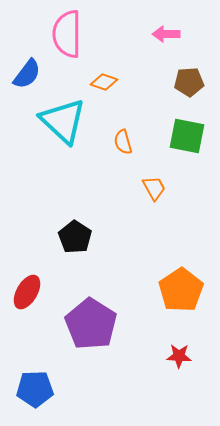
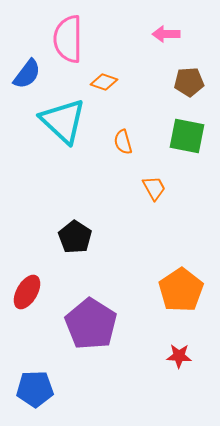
pink semicircle: moved 1 px right, 5 px down
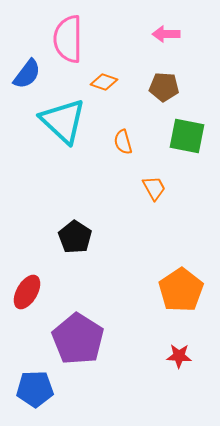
brown pentagon: moved 25 px left, 5 px down; rotated 8 degrees clockwise
purple pentagon: moved 13 px left, 15 px down
